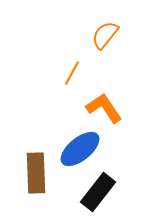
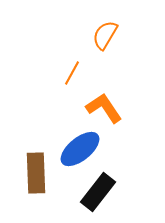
orange semicircle: rotated 8 degrees counterclockwise
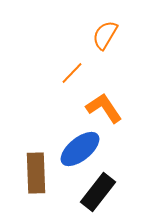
orange line: rotated 15 degrees clockwise
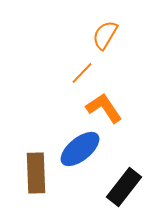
orange line: moved 10 px right
black rectangle: moved 26 px right, 5 px up
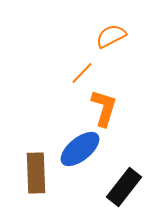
orange semicircle: moved 6 px right, 1 px down; rotated 32 degrees clockwise
orange L-shape: rotated 51 degrees clockwise
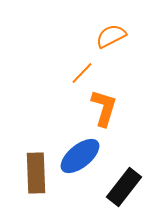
blue ellipse: moved 7 px down
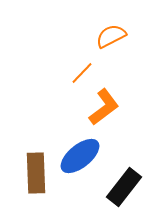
orange L-shape: moved 1 px up; rotated 36 degrees clockwise
